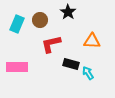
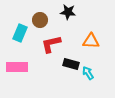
black star: rotated 28 degrees counterclockwise
cyan rectangle: moved 3 px right, 9 px down
orange triangle: moved 1 px left
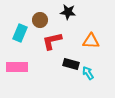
red L-shape: moved 1 px right, 3 px up
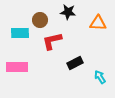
cyan rectangle: rotated 66 degrees clockwise
orange triangle: moved 7 px right, 18 px up
black rectangle: moved 4 px right, 1 px up; rotated 42 degrees counterclockwise
cyan arrow: moved 12 px right, 4 px down
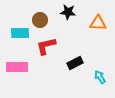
red L-shape: moved 6 px left, 5 px down
